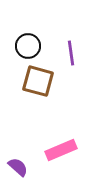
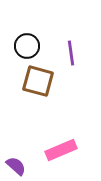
black circle: moved 1 px left
purple semicircle: moved 2 px left, 1 px up
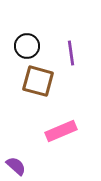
pink rectangle: moved 19 px up
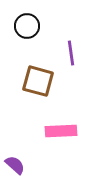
black circle: moved 20 px up
pink rectangle: rotated 20 degrees clockwise
purple semicircle: moved 1 px left, 1 px up
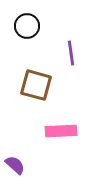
brown square: moved 2 px left, 4 px down
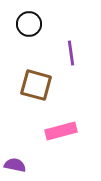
black circle: moved 2 px right, 2 px up
pink rectangle: rotated 12 degrees counterclockwise
purple semicircle: rotated 30 degrees counterclockwise
